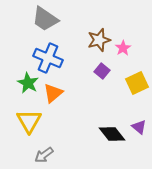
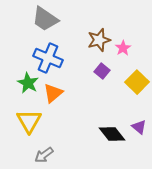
yellow square: moved 1 px up; rotated 20 degrees counterclockwise
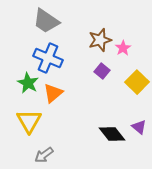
gray trapezoid: moved 1 px right, 2 px down
brown star: moved 1 px right
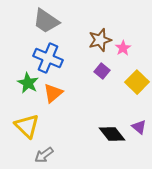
yellow triangle: moved 2 px left, 5 px down; rotated 16 degrees counterclockwise
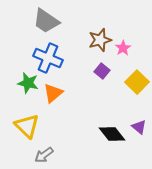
green star: rotated 15 degrees counterclockwise
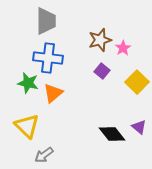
gray trapezoid: rotated 124 degrees counterclockwise
blue cross: rotated 16 degrees counterclockwise
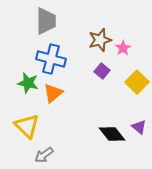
blue cross: moved 3 px right, 1 px down; rotated 8 degrees clockwise
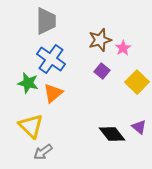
blue cross: rotated 20 degrees clockwise
yellow triangle: moved 4 px right
gray arrow: moved 1 px left, 3 px up
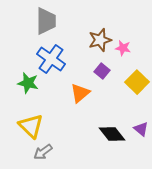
pink star: rotated 28 degrees counterclockwise
orange triangle: moved 27 px right
purple triangle: moved 2 px right, 2 px down
